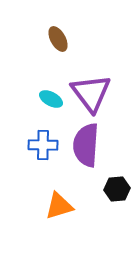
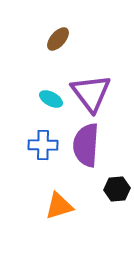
brown ellipse: rotated 70 degrees clockwise
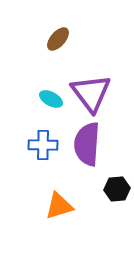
purple semicircle: moved 1 px right, 1 px up
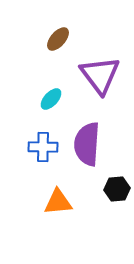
purple triangle: moved 9 px right, 18 px up
cyan ellipse: rotated 75 degrees counterclockwise
blue cross: moved 2 px down
orange triangle: moved 1 px left, 4 px up; rotated 12 degrees clockwise
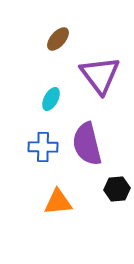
cyan ellipse: rotated 15 degrees counterclockwise
purple semicircle: rotated 18 degrees counterclockwise
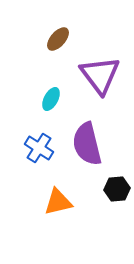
blue cross: moved 4 px left, 1 px down; rotated 32 degrees clockwise
orange triangle: rotated 8 degrees counterclockwise
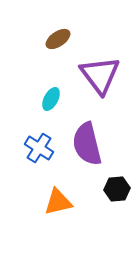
brown ellipse: rotated 15 degrees clockwise
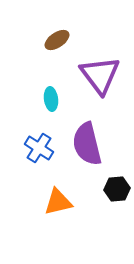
brown ellipse: moved 1 px left, 1 px down
cyan ellipse: rotated 35 degrees counterclockwise
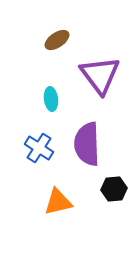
purple semicircle: rotated 12 degrees clockwise
black hexagon: moved 3 px left
